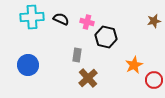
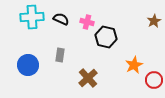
brown star: rotated 16 degrees counterclockwise
gray rectangle: moved 17 px left
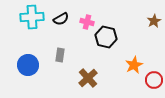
black semicircle: rotated 126 degrees clockwise
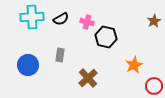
red circle: moved 6 px down
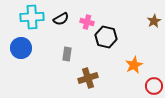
gray rectangle: moved 7 px right, 1 px up
blue circle: moved 7 px left, 17 px up
brown cross: rotated 24 degrees clockwise
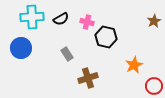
gray rectangle: rotated 40 degrees counterclockwise
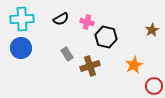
cyan cross: moved 10 px left, 2 px down
brown star: moved 2 px left, 9 px down
brown cross: moved 2 px right, 12 px up
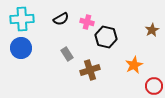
brown cross: moved 4 px down
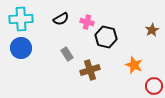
cyan cross: moved 1 px left
orange star: rotated 24 degrees counterclockwise
